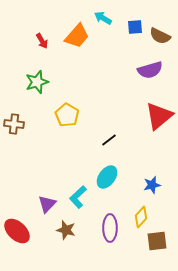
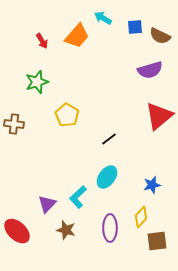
black line: moved 1 px up
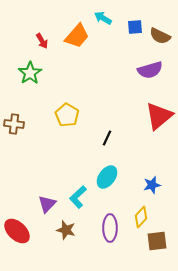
green star: moved 7 px left, 9 px up; rotated 15 degrees counterclockwise
black line: moved 2 px left, 1 px up; rotated 28 degrees counterclockwise
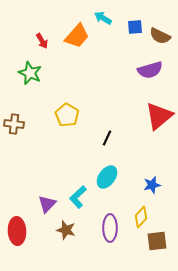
green star: rotated 15 degrees counterclockwise
red ellipse: rotated 44 degrees clockwise
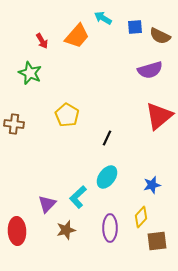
brown star: rotated 30 degrees counterclockwise
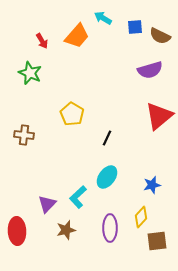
yellow pentagon: moved 5 px right, 1 px up
brown cross: moved 10 px right, 11 px down
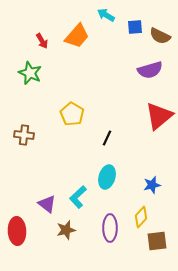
cyan arrow: moved 3 px right, 3 px up
cyan ellipse: rotated 20 degrees counterclockwise
purple triangle: rotated 36 degrees counterclockwise
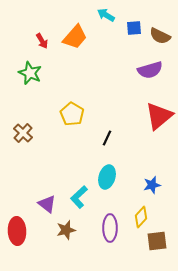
blue square: moved 1 px left, 1 px down
orange trapezoid: moved 2 px left, 1 px down
brown cross: moved 1 px left, 2 px up; rotated 36 degrees clockwise
cyan L-shape: moved 1 px right
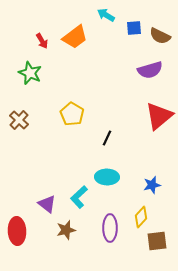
orange trapezoid: rotated 12 degrees clockwise
brown cross: moved 4 px left, 13 px up
cyan ellipse: rotated 75 degrees clockwise
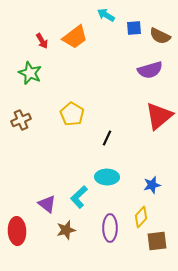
brown cross: moved 2 px right; rotated 24 degrees clockwise
